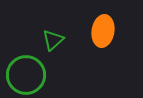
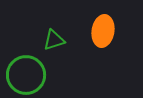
green triangle: moved 1 px right; rotated 25 degrees clockwise
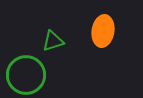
green triangle: moved 1 px left, 1 px down
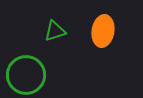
green triangle: moved 2 px right, 10 px up
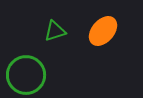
orange ellipse: rotated 32 degrees clockwise
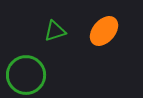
orange ellipse: moved 1 px right
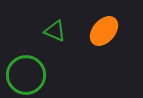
green triangle: rotated 40 degrees clockwise
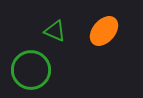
green circle: moved 5 px right, 5 px up
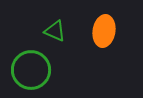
orange ellipse: rotated 32 degrees counterclockwise
